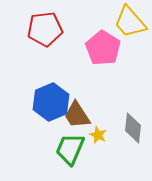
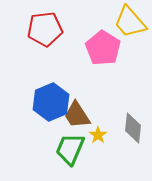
yellow star: rotated 12 degrees clockwise
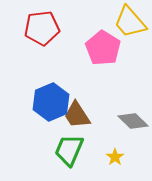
red pentagon: moved 3 px left, 1 px up
gray diamond: moved 7 px up; rotated 52 degrees counterclockwise
yellow star: moved 17 px right, 22 px down
green trapezoid: moved 1 px left, 1 px down
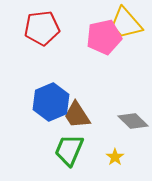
yellow trapezoid: moved 4 px left, 1 px down
pink pentagon: moved 1 px right, 11 px up; rotated 28 degrees clockwise
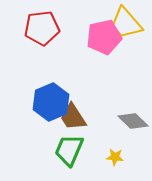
brown trapezoid: moved 4 px left, 2 px down
yellow star: rotated 30 degrees counterclockwise
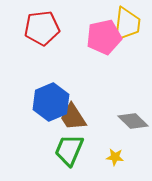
yellow trapezoid: moved 1 px right, 1 px down; rotated 132 degrees counterclockwise
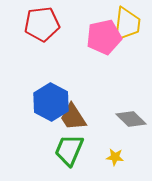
red pentagon: moved 4 px up
blue hexagon: rotated 9 degrees counterclockwise
gray diamond: moved 2 px left, 2 px up
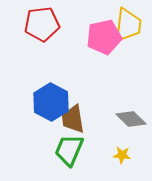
yellow trapezoid: moved 1 px right, 1 px down
brown trapezoid: moved 2 px down; rotated 24 degrees clockwise
yellow star: moved 7 px right, 2 px up
